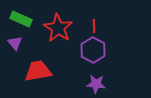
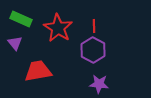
purple star: moved 3 px right
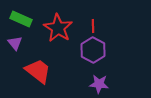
red line: moved 1 px left
red trapezoid: rotated 48 degrees clockwise
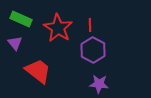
red line: moved 3 px left, 1 px up
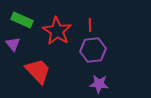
green rectangle: moved 1 px right, 1 px down
red star: moved 1 px left, 3 px down
purple triangle: moved 2 px left, 1 px down
purple hexagon: rotated 25 degrees clockwise
red trapezoid: rotated 8 degrees clockwise
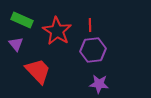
purple triangle: moved 3 px right
